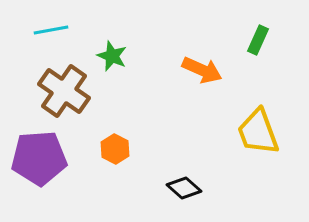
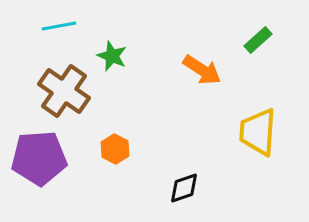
cyan line: moved 8 px right, 4 px up
green rectangle: rotated 24 degrees clockwise
orange arrow: rotated 9 degrees clockwise
yellow trapezoid: rotated 24 degrees clockwise
black diamond: rotated 60 degrees counterclockwise
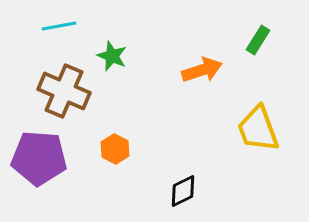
green rectangle: rotated 16 degrees counterclockwise
orange arrow: rotated 51 degrees counterclockwise
brown cross: rotated 12 degrees counterclockwise
yellow trapezoid: moved 3 px up; rotated 24 degrees counterclockwise
purple pentagon: rotated 8 degrees clockwise
black diamond: moved 1 px left, 3 px down; rotated 8 degrees counterclockwise
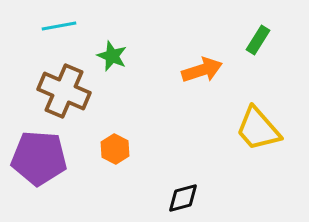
yellow trapezoid: rotated 21 degrees counterclockwise
black diamond: moved 7 px down; rotated 12 degrees clockwise
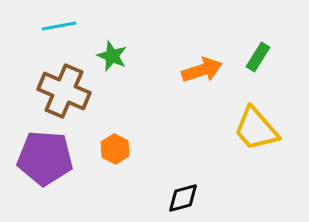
green rectangle: moved 17 px down
yellow trapezoid: moved 2 px left
purple pentagon: moved 6 px right
